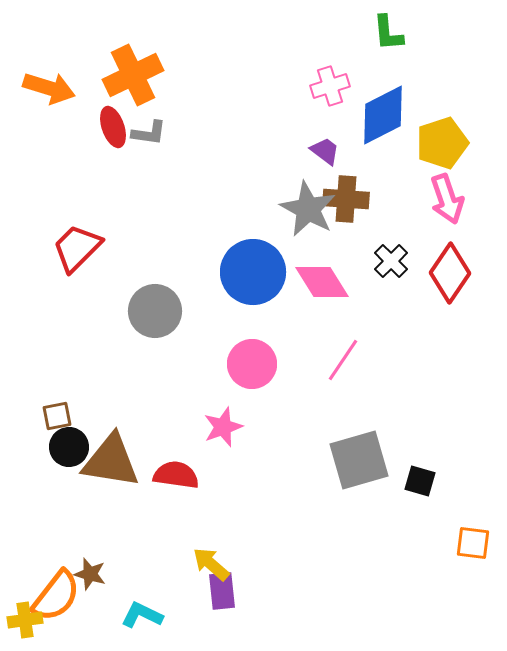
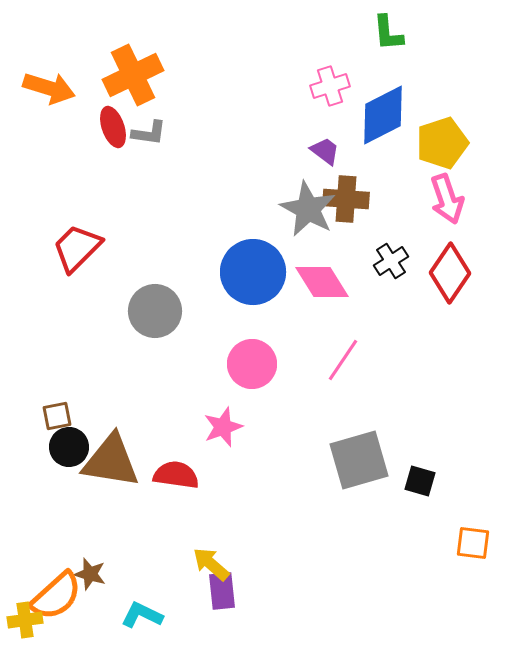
black cross: rotated 12 degrees clockwise
orange semicircle: rotated 10 degrees clockwise
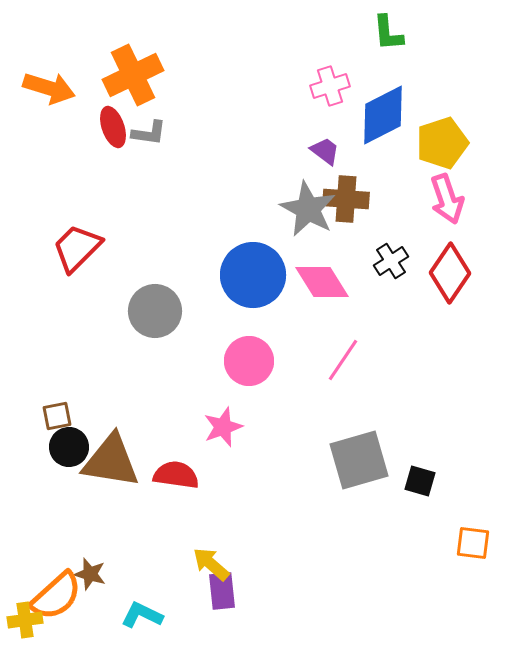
blue circle: moved 3 px down
pink circle: moved 3 px left, 3 px up
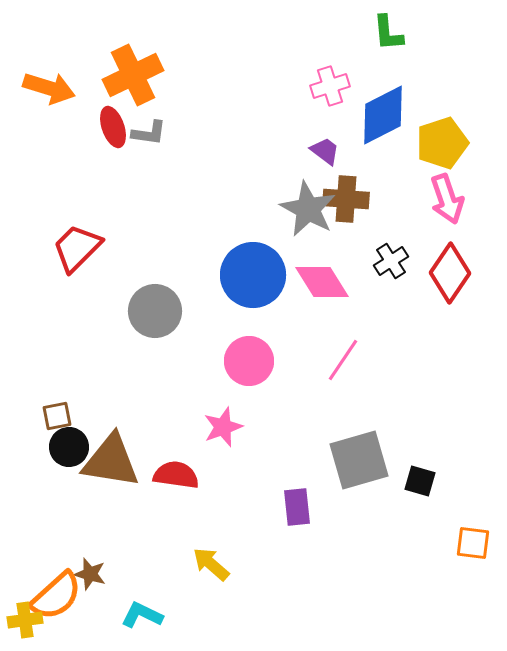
purple rectangle: moved 75 px right, 84 px up
